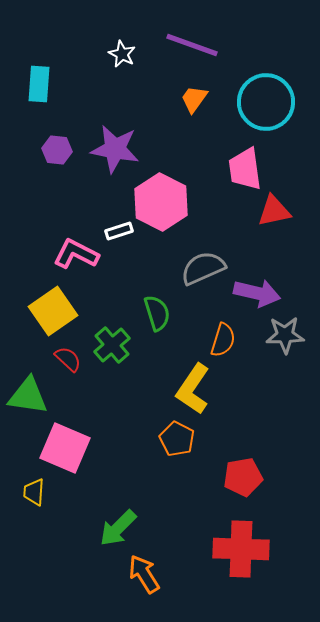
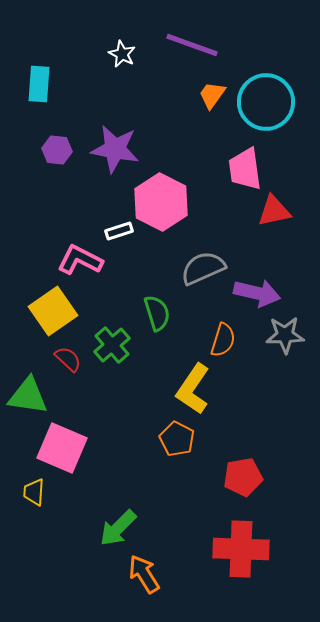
orange trapezoid: moved 18 px right, 4 px up
pink L-shape: moved 4 px right, 6 px down
pink square: moved 3 px left
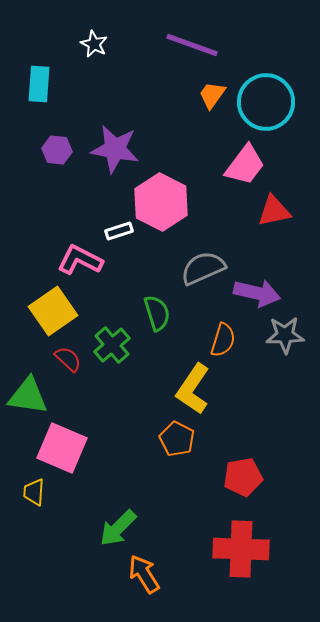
white star: moved 28 px left, 10 px up
pink trapezoid: moved 4 px up; rotated 135 degrees counterclockwise
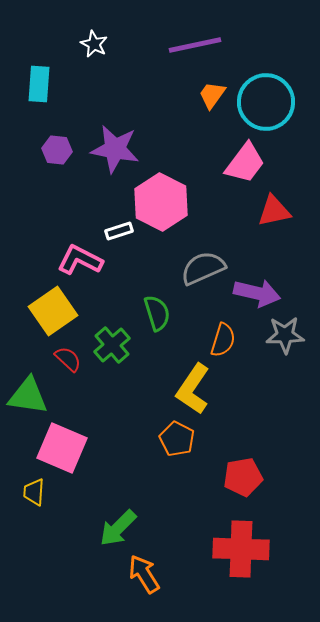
purple line: moved 3 px right; rotated 32 degrees counterclockwise
pink trapezoid: moved 2 px up
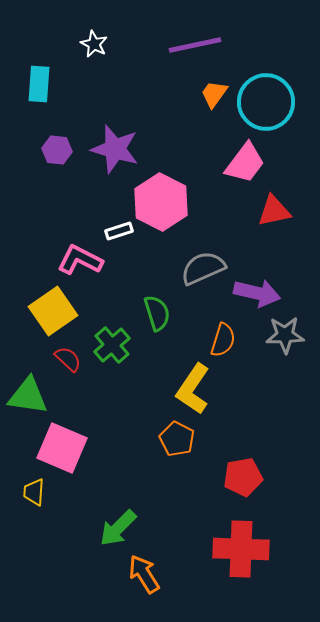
orange trapezoid: moved 2 px right, 1 px up
purple star: rotated 6 degrees clockwise
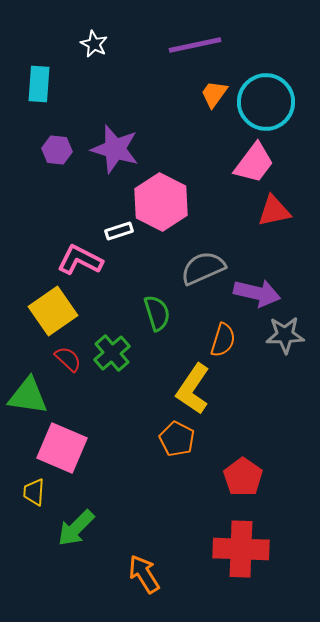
pink trapezoid: moved 9 px right
green cross: moved 8 px down
red pentagon: rotated 27 degrees counterclockwise
green arrow: moved 42 px left
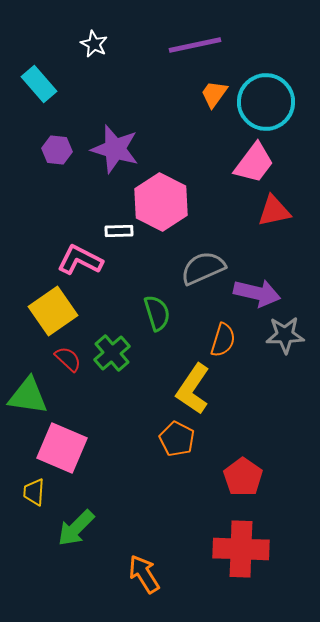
cyan rectangle: rotated 45 degrees counterclockwise
white rectangle: rotated 16 degrees clockwise
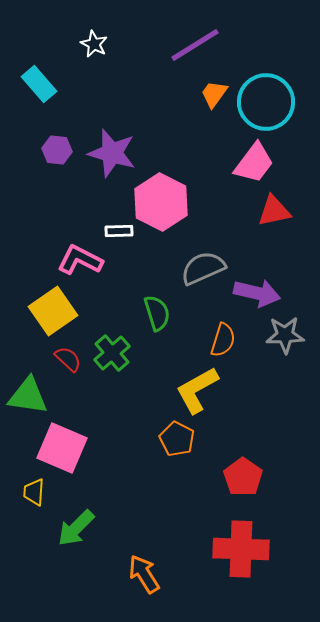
purple line: rotated 20 degrees counterclockwise
purple star: moved 3 px left, 4 px down
yellow L-shape: moved 4 px right, 1 px down; rotated 27 degrees clockwise
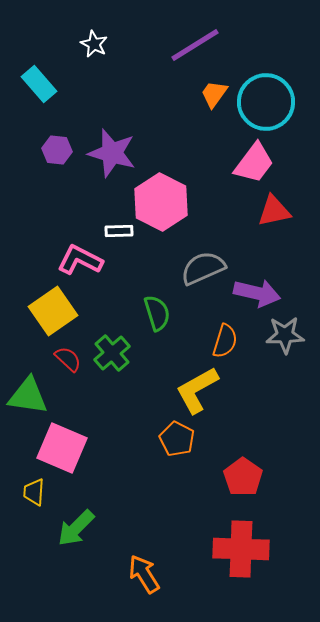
orange semicircle: moved 2 px right, 1 px down
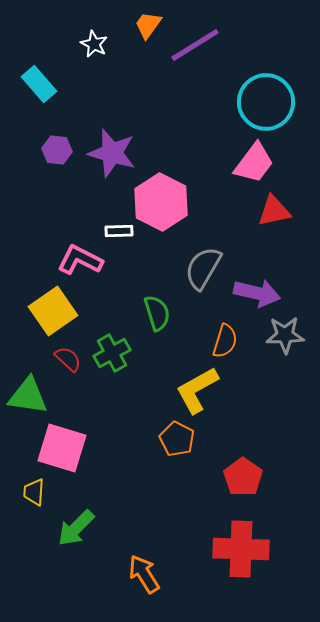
orange trapezoid: moved 66 px left, 69 px up
gray semicircle: rotated 36 degrees counterclockwise
green cross: rotated 12 degrees clockwise
pink square: rotated 6 degrees counterclockwise
